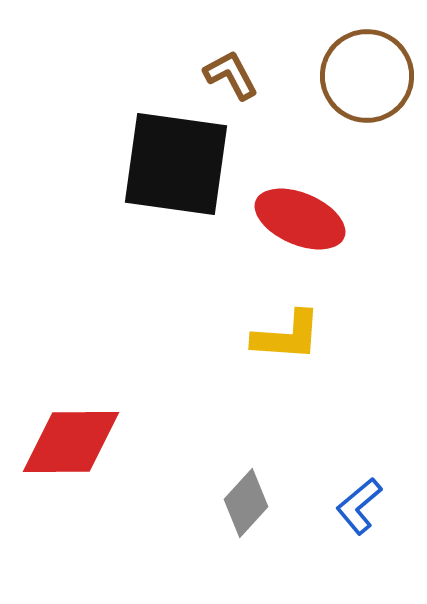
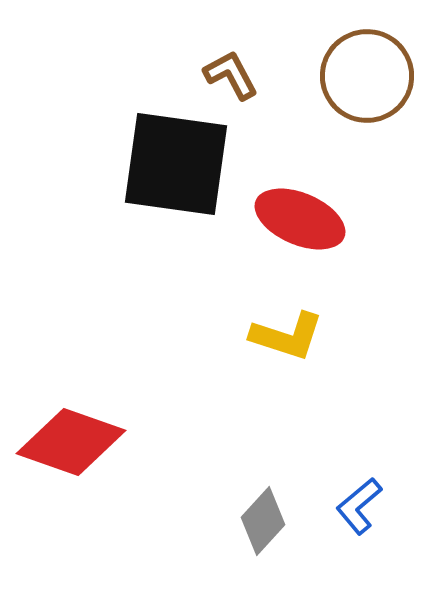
yellow L-shape: rotated 14 degrees clockwise
red diamond: rotated 20 degrees clockwise
gray diamond: moved 17 px right, 18 px down
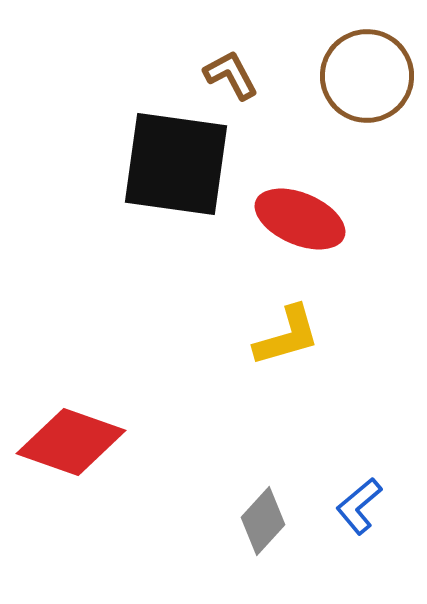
yellow L-shape: rotated 34 degrees counterclockwise
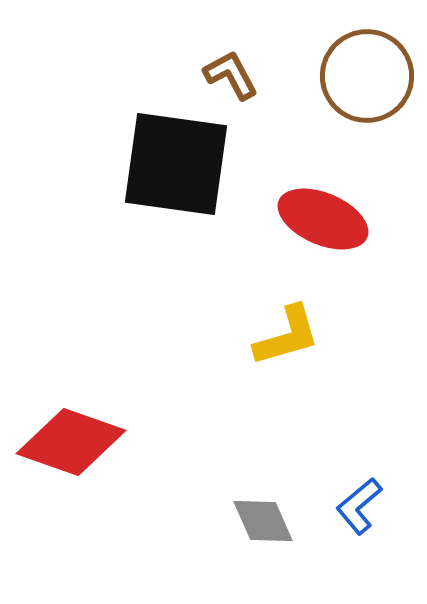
red ellipse: moved 23 px right
gray diamond: rotated 66 degrees counterclockwise
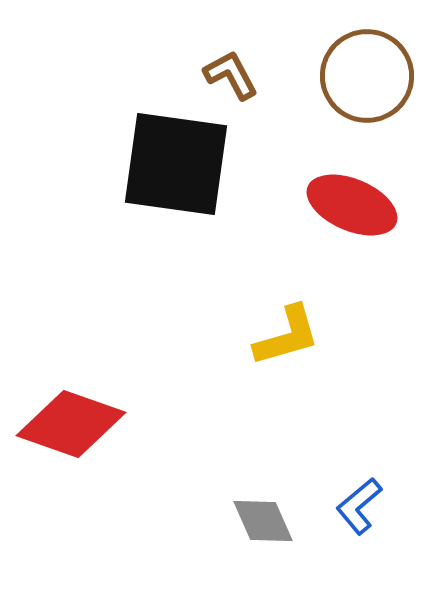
red ellipse: moved 29 px right, 14 px up
red diamond: moved 18 px up
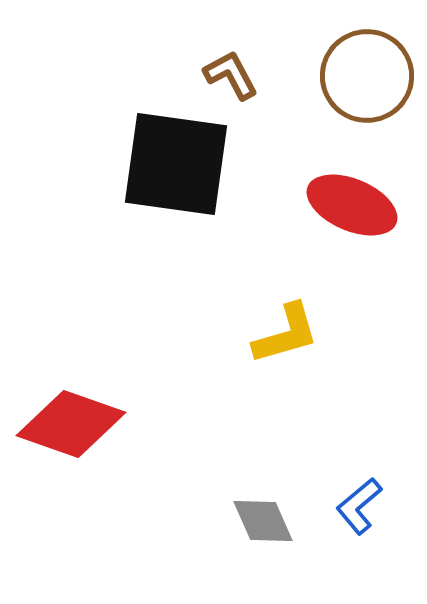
yellow L-shape: moved 1 px left, 2 px up
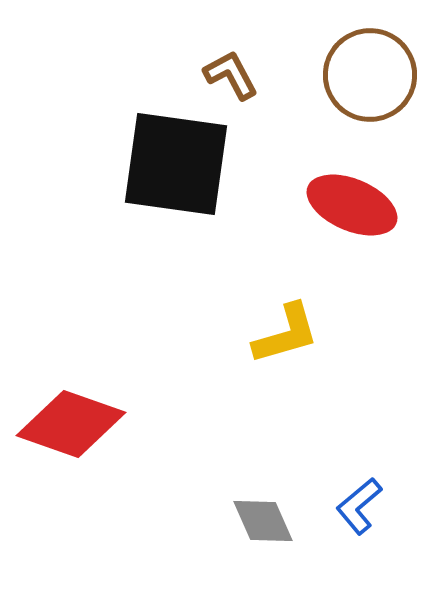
brown circle: moved 3 px right, 1 px up
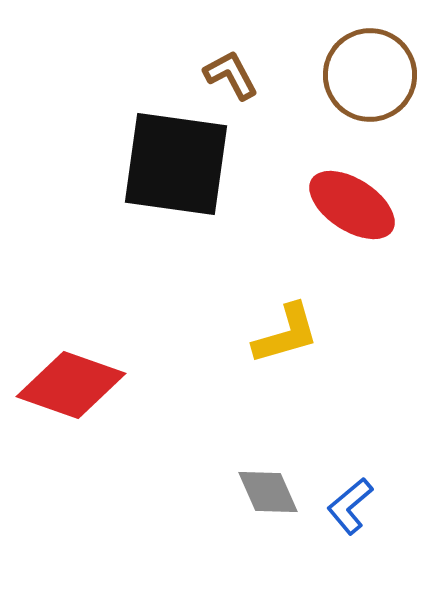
red ellipse: rotated 10 degrees clockwise
red diamond: moved 39 px up
blue L-shape: moved 9 px left
gray diamond: moved 5 px right, 29 px up
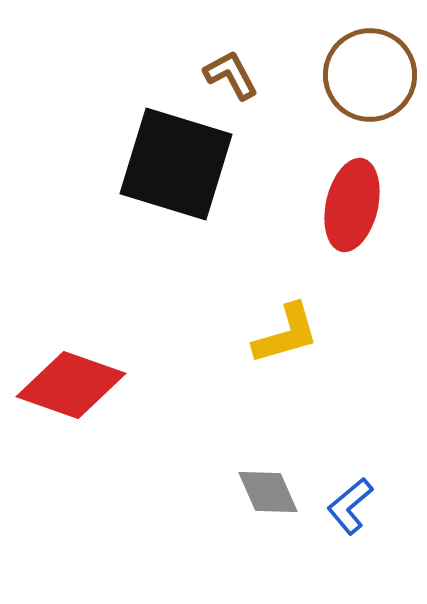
black square: rotated 9 degrees clockwise
red ellipse: rotated 70 degrees clockwise
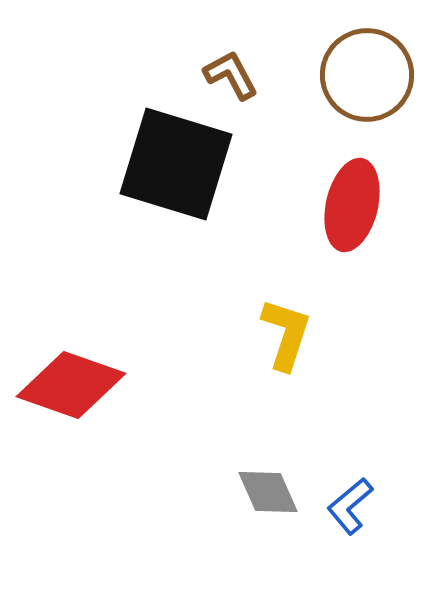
brown circle: moved 3 px left
yellow L-shape: rotated 56 degrees counterclockwise
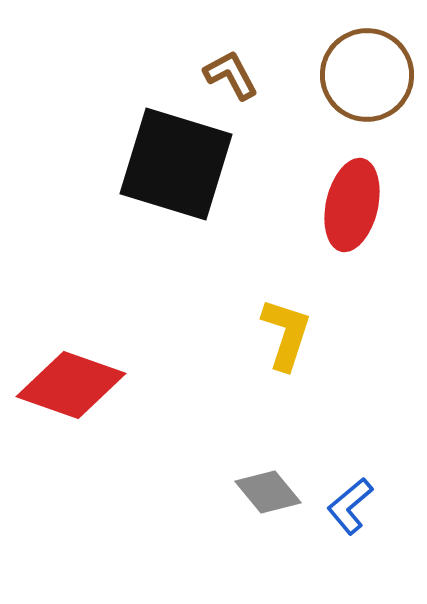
gray diamond: rotated 16 degrees counterclockwise
